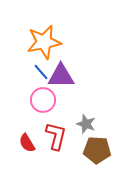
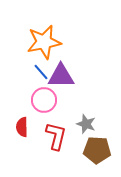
pink circle: moved 1 px right
red semicircle: moved 5 px left, 16 px up; rotated 30 degrees clockwise
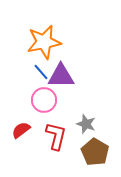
red semicircle: moved 1 px left, 3 px down; rotated 54 degrees clockwise
brown pentagon: moved 2 px left, 2 px down; rotated 28 degrees clockwise
